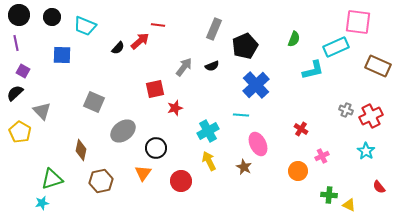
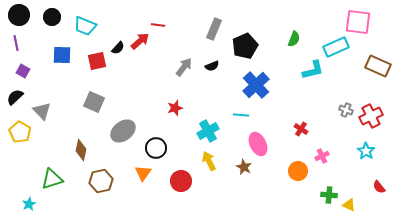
red square at (155, 89): moved 58 px left, 28 px up
black semicircle at (15, 93): moved 4 px down
cyan star at (42, 203): moved 13 px left, 1 px down; rotated 16 degrees counterclockwise
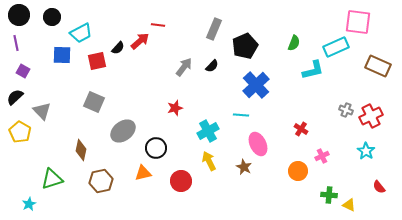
cyan trapezoid at (85, 26): moved 4 px left, 7 px down; rotated 50 degrees counterclockwise
green semicircle at (294, 39): moved 4 px down
black semicircle at (212, 66): rotated 24 degrees counterclockwise
orange triangle at (143, 173): rotated 42 degrees clockwise
